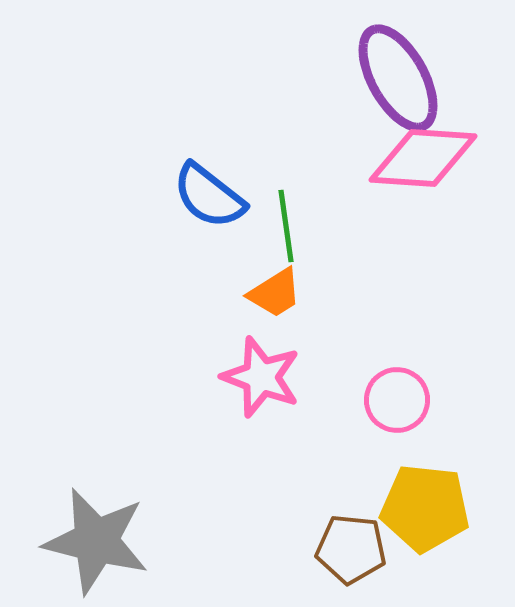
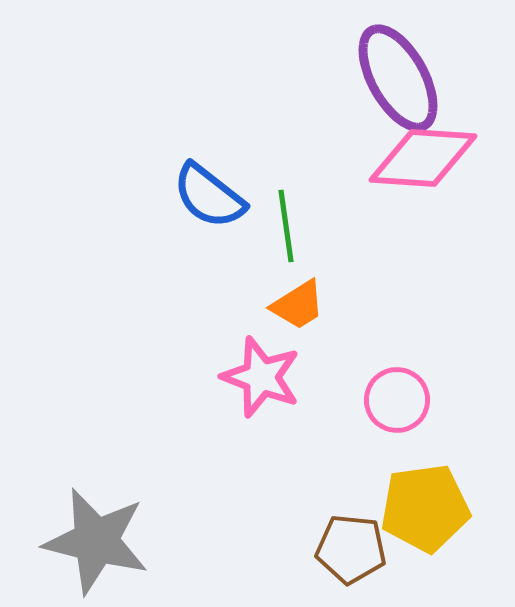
orange trapezoid: moved 23 px right, 12 px down
yellow pentagon: rotated 14 degrees counterclockwise
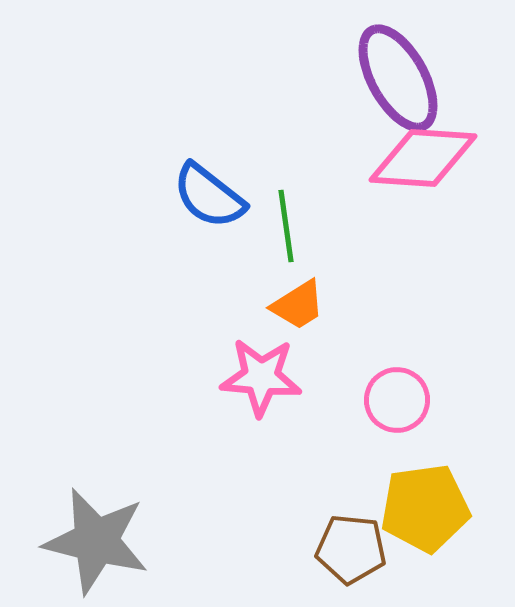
pink star: rotated 16 degrees counterclockwise
